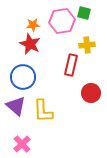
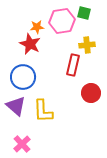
orange star: moved 4 px right, 2 px down
red rectangle: moved 2 px right
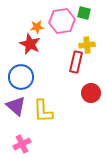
red rectangle: moved 3 px right, 3 px up
blue circle: moved 2 px left
pink cross: rotated 18 degrees clockwise
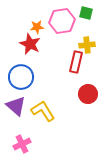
green square: moved 2 px right
red circle: moved 3 px left, 1 px down
yellow L-shape: rotated 150 degrees clockwise
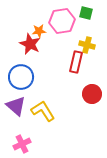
orange star: moved 2 px right, 4 px down
yellow cross: rotated 21 degrees clockwise
red circle: moved 4 px right
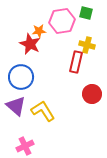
pink cross: moved 3 px right, 2 px down
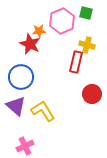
pink hexagon: rotated 15 degrees counterclockwise
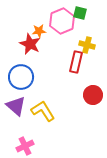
green square: moved 6 px left
red circle: moved 1 px right, 1 px down
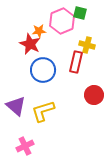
blue circle: moved 22 px right, 7 px up
red circle: moved 1 px right
yellow L-shape: rotated 75 degrees counterclockwise
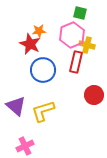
pink hexagon: moved 10 px right, 14 px down
